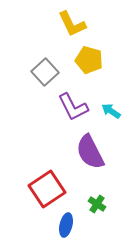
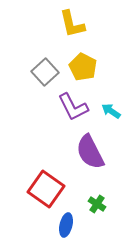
yellow L-shape: rotated 12 degrees clockwise
yellow pentagon: moved 6 px left, 7 px down; rotated 12 degrees clockwise
red square: moved 1 px left; rotated 21 degrees counterclockwise
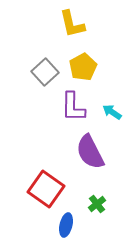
yellow pentagon: rotated 16 degrees clockwise
purple L-shape: rotated 28 degrees clockwise
cyan arrow: moved 1 px right, 1 px down
green cross: rotated 18 degrees clockwise
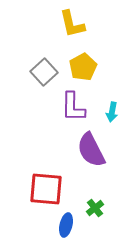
gray square: moved 1 px left
cyan arrow: rotated 114 degrees counterclockwise
purple semicircle: moved 1 px right, 2 px up
red square: rotated 30 degrees counterclockwise
green cross: moved 2 px left, 4 px down
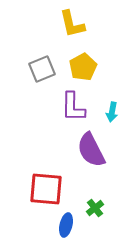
gray square: moved 2 px left, 3 px up; rotated 20 degrees clockwise
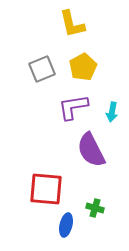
purple L-shape: rotated 80 degrees clockwise
green cross: rotated 36 degrees counterclockwise
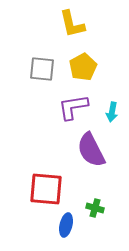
gray square: rotated 28 degrees clockwise
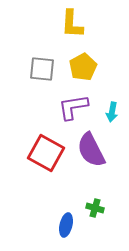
yellow L-shape: rotated 16 degrees clockwise
red square: moved 36 px up; rotated 24 degrees clockwise
